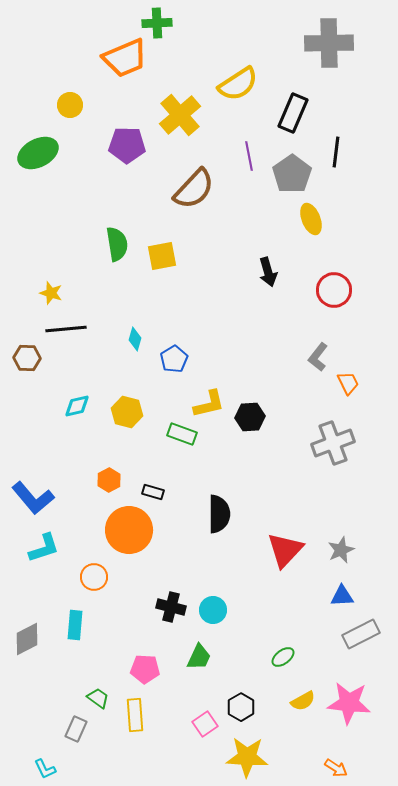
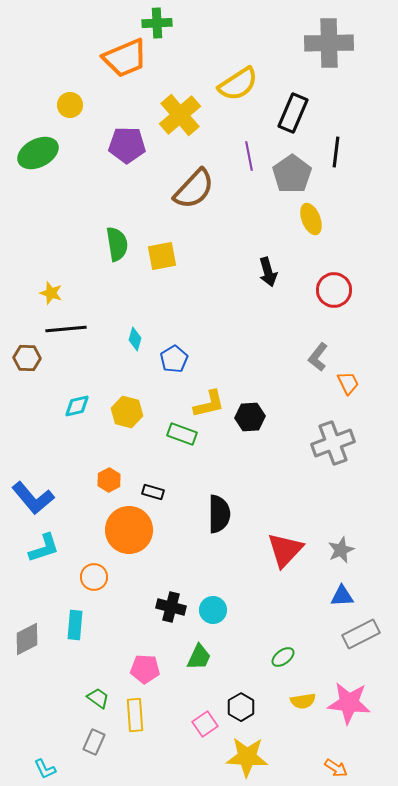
yellow semicircle at (303, 701): rotated 20 degrees clockwise
gray rectangle at (76, 729): moved 18 px right, 13 px down
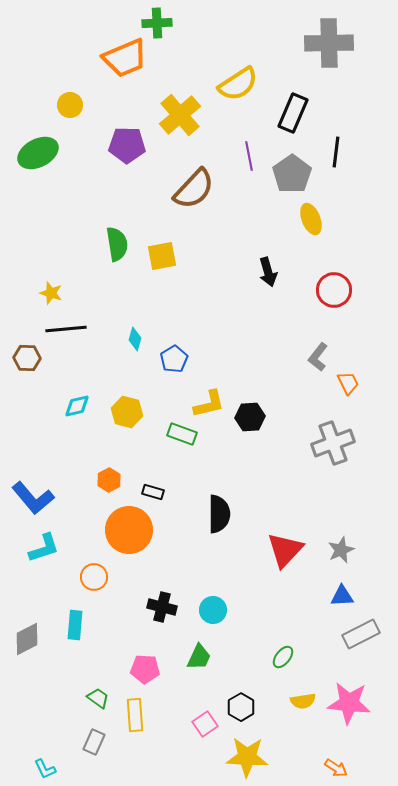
black cross at (171, 607): moved 9 px left
green ellipse at (283, 657): rotated 15 degrees counterclockwise
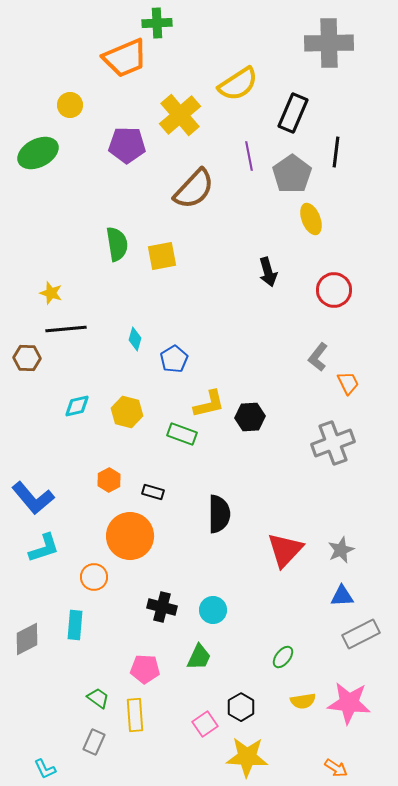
orange circle at (129, 530): moved 1 px right, 6 px down
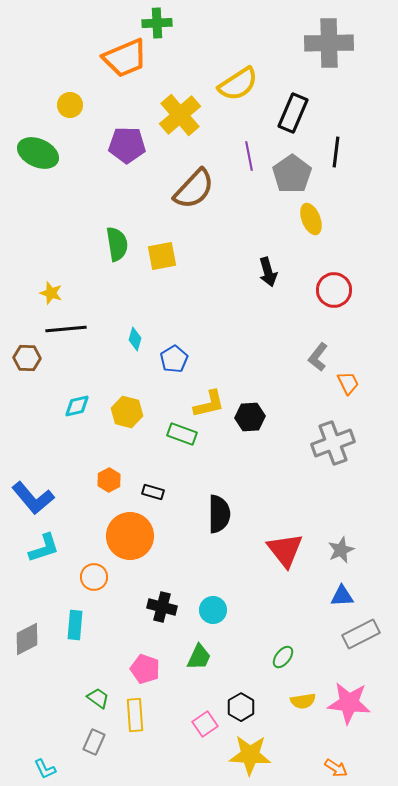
green ellipse at (38, 153): rotated 51 degrees clockwise
red triangle at (285, 550): rotated 21 degrees counterclockwise
pink pentagon at (145, 669): rotated 16 degrees clockwise
yellow star at (247, 757): moved 3 px right, 2 px up
